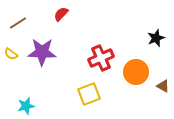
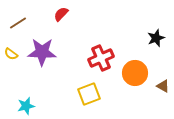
orange circle: moved 1 px left, 1 px down
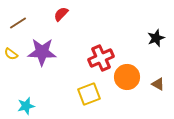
orange circle: moved 8 px left, 4 px down
brown triangle: moved 5 px left, 2 px up
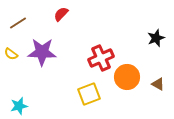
cyan star: moved 7 px left
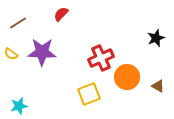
brown triangle: moved 2 px down
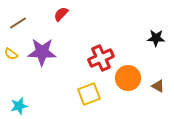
black star: rotated 24 degrees clockwise
orange circle: moved 1 px right, 1 px down
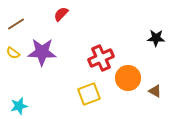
brown line: moved 2 px left, 1 px down
yellow semicircle: moved 2 px right, 1 px up
brown triangle: moved 3 px left, 5 px down
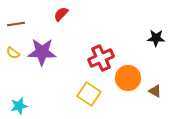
brown line: rotated 24 degrees clockwise
yellow square: rotated 35 degrees counterclockwise
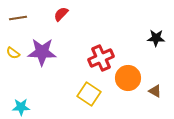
brown line: moved 2 px right, 6 px up
cyan star: moved 2 px right, 1 px down; rotated 12 degrees clockwise
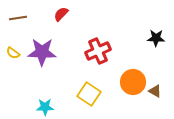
red cross: moved 3 px left, 7 px up
orange circle: moved 5 px right, 4 px down
cyan star: moved 24 px right
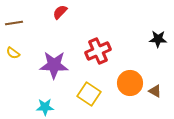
red semicircle: moved 1 px left, 2 px up
brown line: moved 4 px left, 5 px down
black star: moved 2 px right, 1 px down
purple star: moved 12 px right, 13 px down
orange circle: moved 3 px left, 1 px down
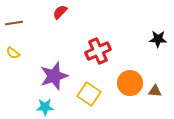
purple star: moved 11 px down; rotated 20 degrees counterclockwise
brown triangle: rotated 24 degrees counterclockwise
